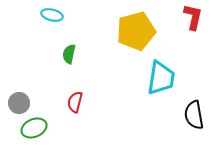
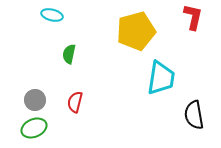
gray circle: moved 16 px right, 3 px up
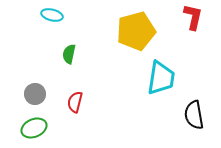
gray circle: moved 6 px up
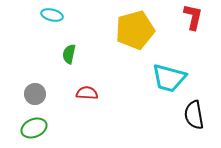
yellow pentagon: moved 1 px left, 1 px up
cyan trapezoid: moved 8 px right; rotated 96 degrees clockwise
red semicircle: moved 12 px right, 9 px up; rotated 80 degrees clockwise
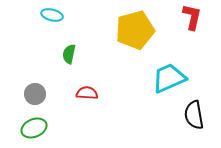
red L-shape: moved 1 px left
cyan trapezoid: rotated 141 degrees clockwise
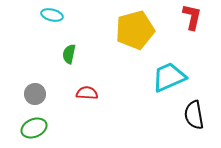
cyan trapezoid: moved 1 px up
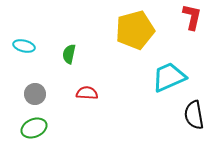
cyan ellipse: moved 28 px left, 31 px down
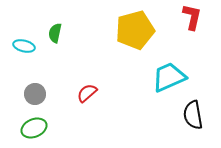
green semicircle: moved 14 px left, 21 px up
red semicircle: rotated 45 degrees counterclockwise
black semicircle: moved 1 px left
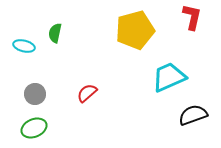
black semicircle: rotated 80 degrees clockwise
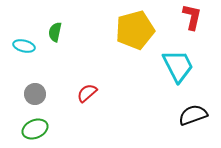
green semicircle: moved 1 px up
cyan trapezoid: moved 9 px right, 11 px up; rotated 87 degrees clockwise
green ellipse: moved 1 px right, 1 px down
